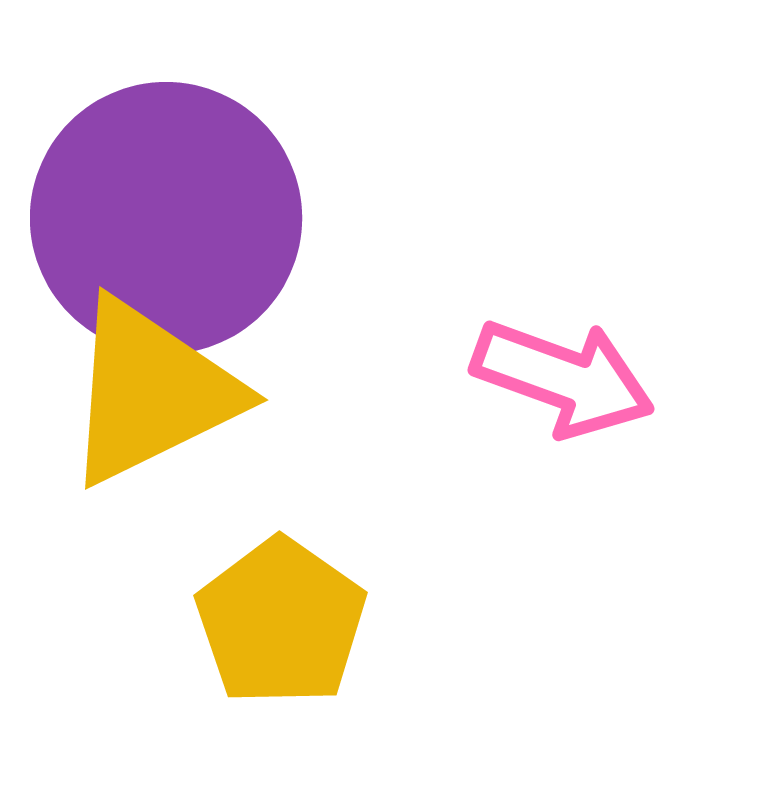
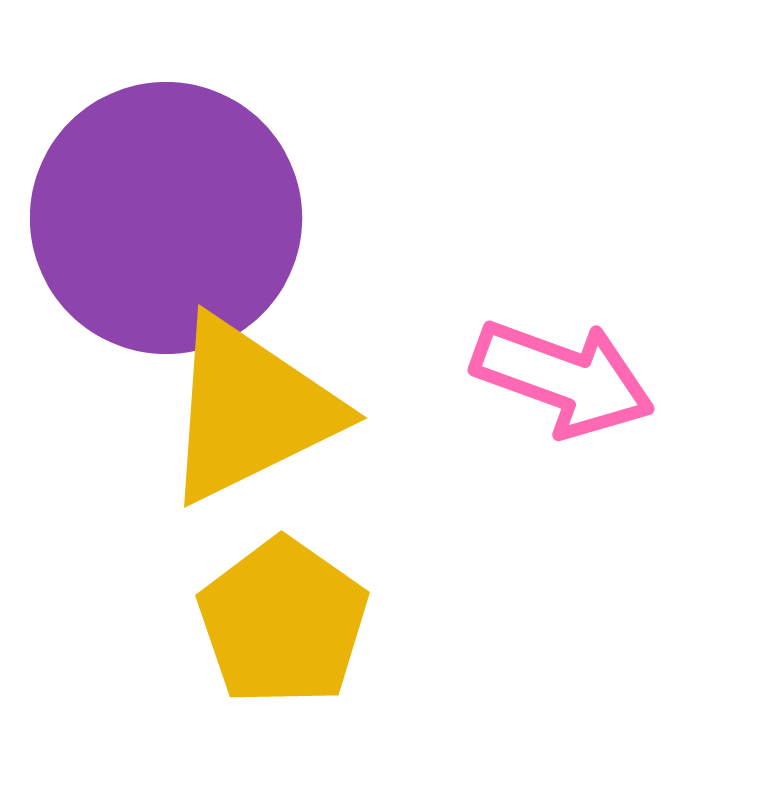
yellow triangle: moved 99 px right, 18 px down
yellow pentagon: moved 2 px right
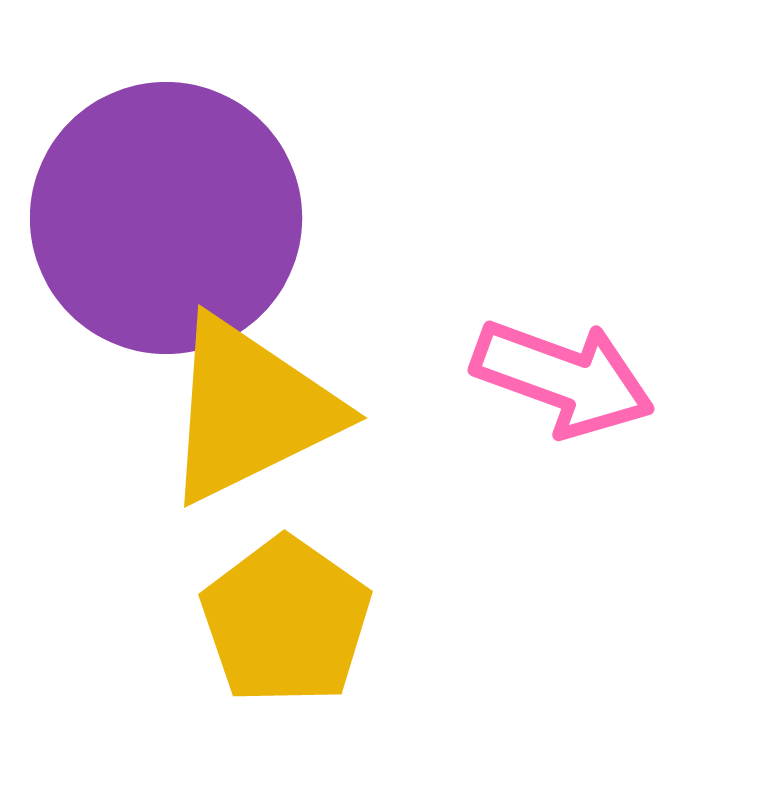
yellow pentagon: moved 3 px right, 1 px up
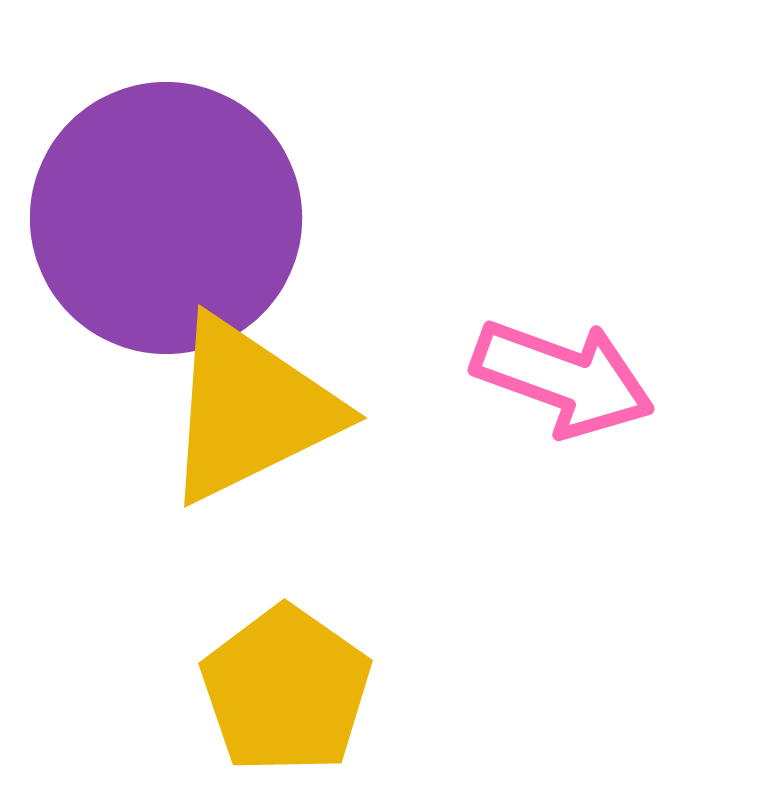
yellow pentagon: moved 69 px down
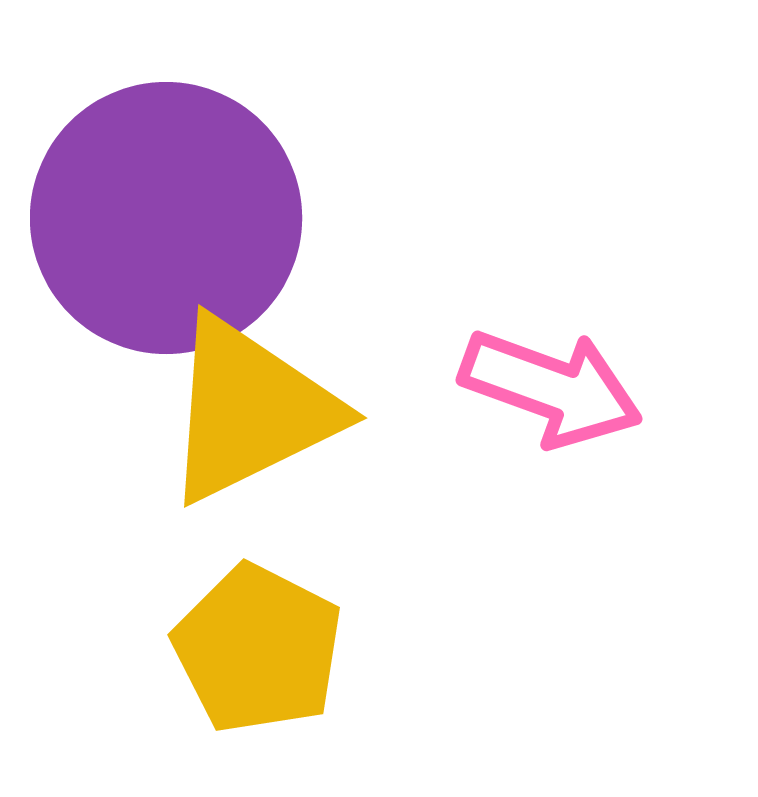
pink arrow: moved 12 px left, 10 px down
yellow pentagon: moved 28 px left, 41 px up; rotated 8 degrees counterclockwise
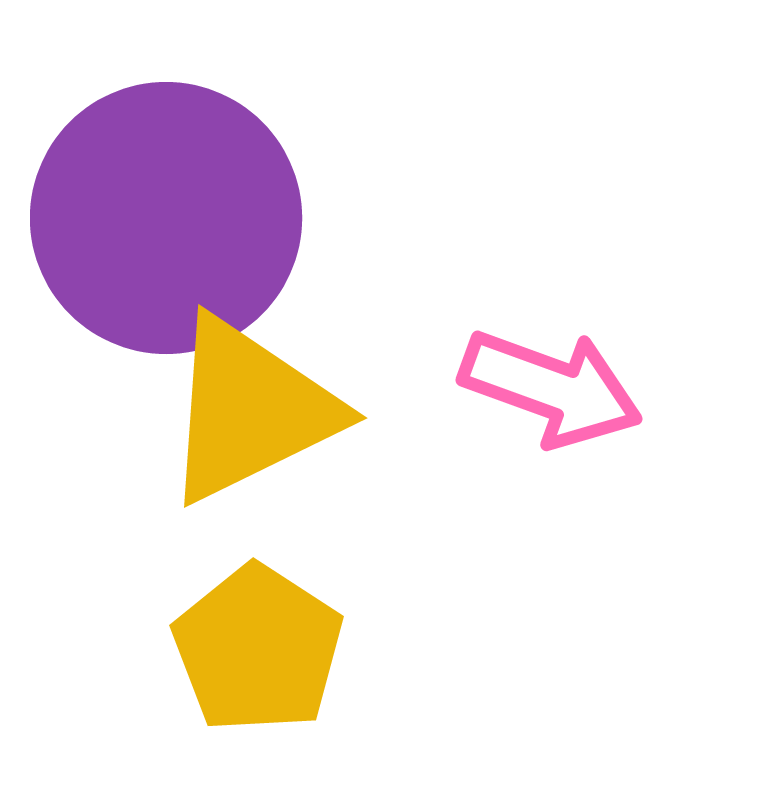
yellow pentagon: rotated 6 degrees clockwise
